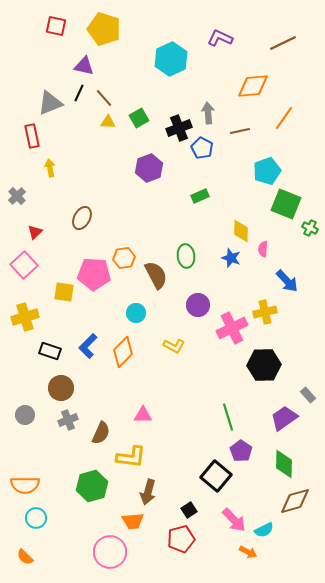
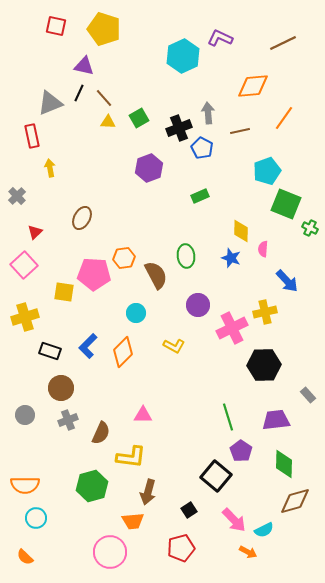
cyan hexagon at (171, 59): moved 12 px right, 3 px up
purple trapezoid at (284, 418): moved 8 px left, 2 px down; rotated 28 degrees clockwise
red pentagon at (181, 539): moved 9 px down
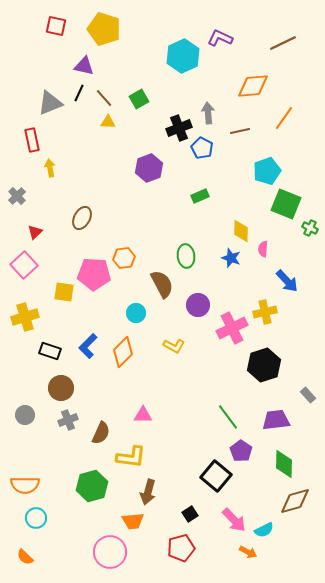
green square at (139, 118): moved 19 px up
red rectangle at (32, 136): moved 4 px down
brown semicircle at (156, 275): moved 6 px right, 9 px down
black hexagon at (264, 365): rotated 16 degrees counterclockwise
green line at (228, 417): rotated 20 degrees counterclockwise
black square at (189, 510): moved 1 px right, 4 px down
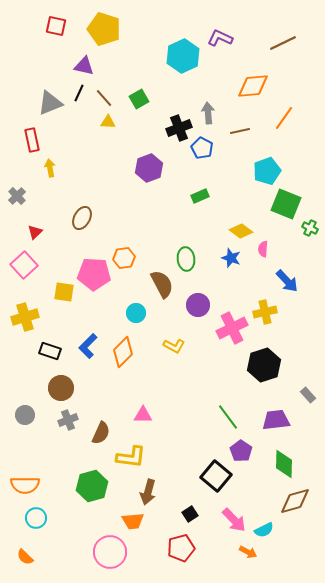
yellow diamond at (241, 231): rotated 55 degrees counterclockwise
green ellipse at (186, 256): moved 3 px down
